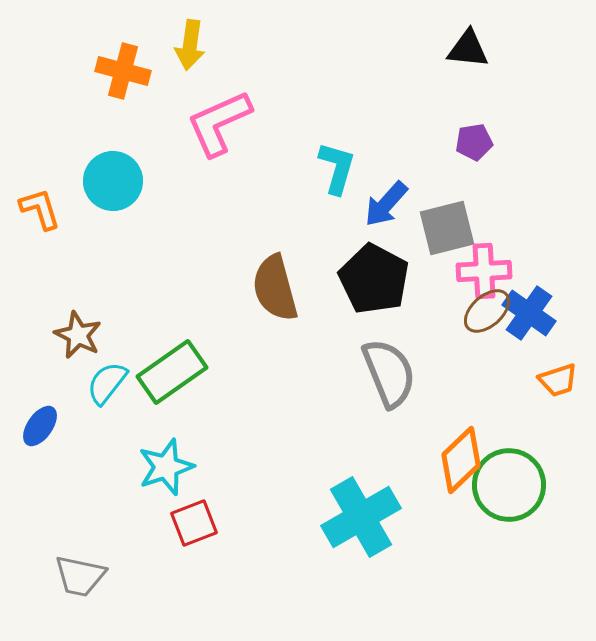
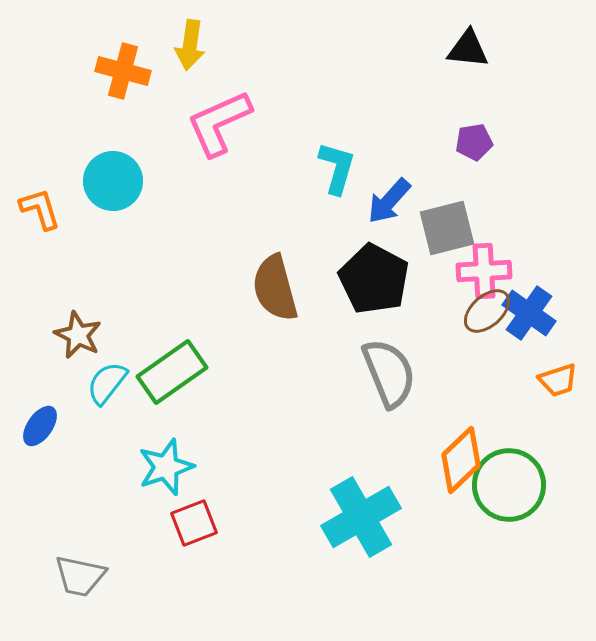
blue arrow: moved 3 px right, 3 px up
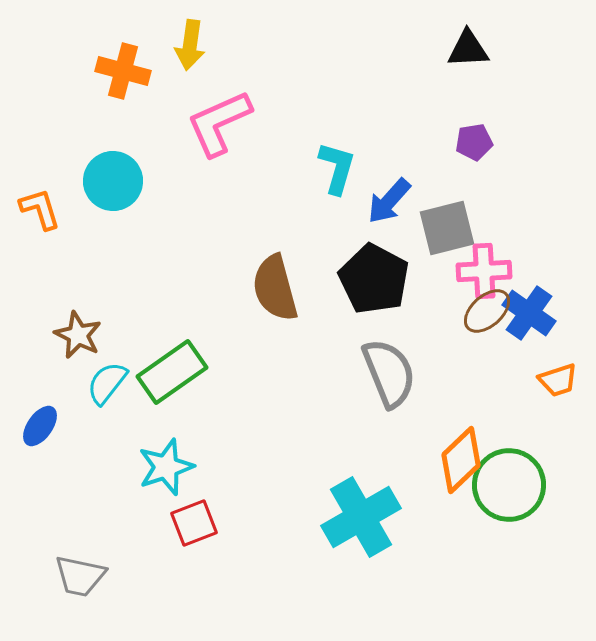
black triangle: rotated 9 degrees counterclockwise
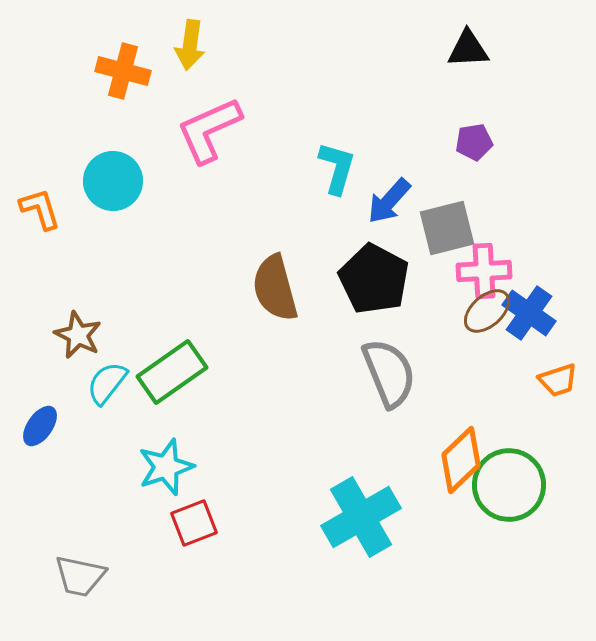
pink L-shape: moved 10 px left, 7 px down
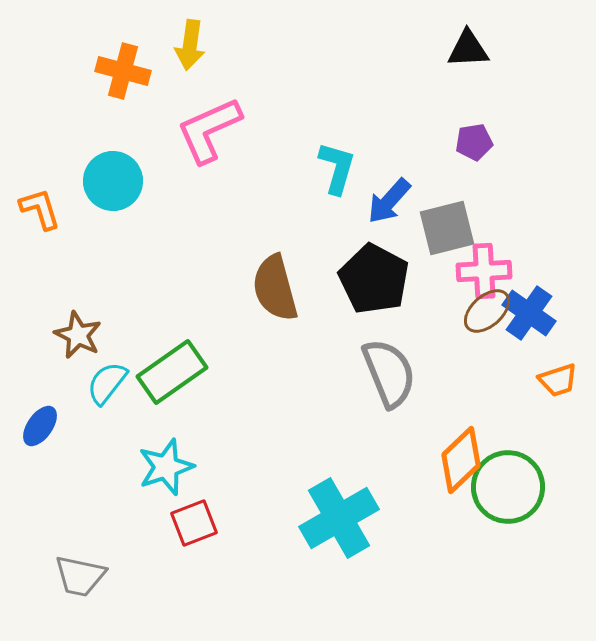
green circle: moved 1 px left, 2 px down
cyan cross: moved 22 px left, 1 px down
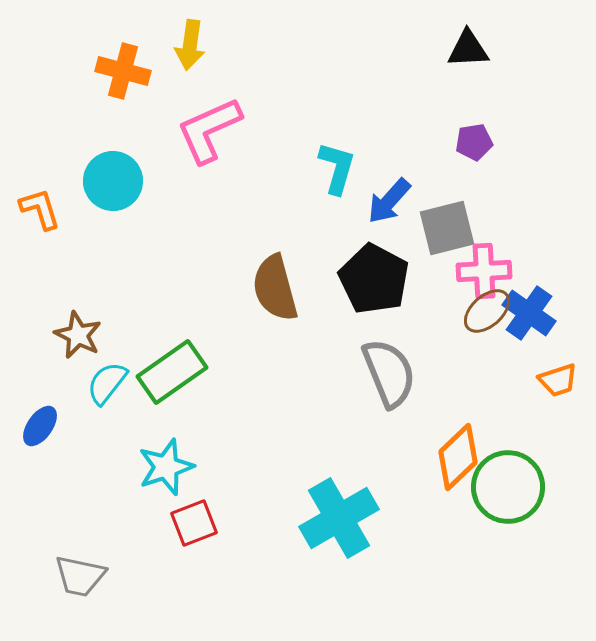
orange diamond: moved 3 px left, 3 px up
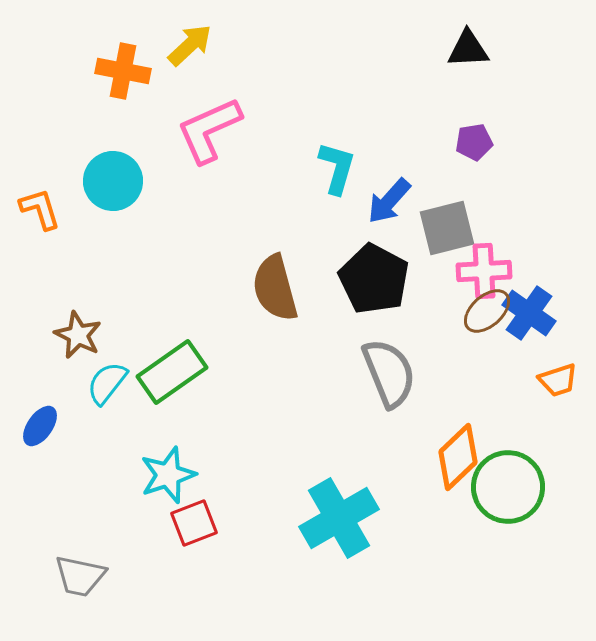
yellow arrow: rotated 141 degrees counterclockwise
orange cross: rotated 4 degrees counterclockwise
cyan star: moved 2 px right, 8 px down
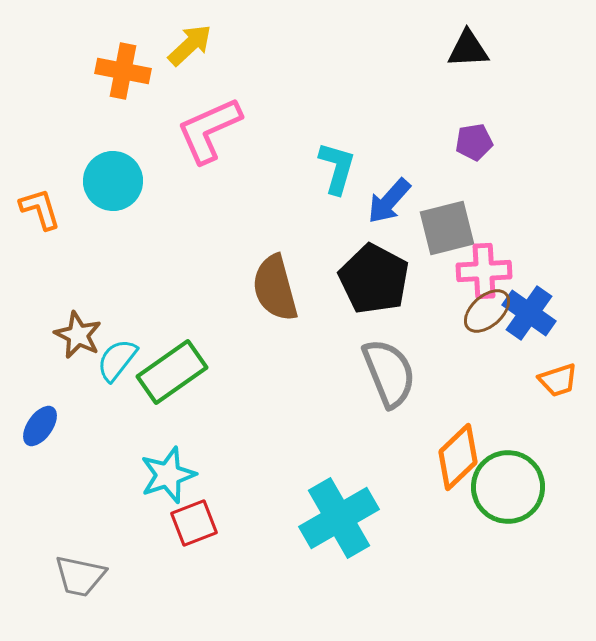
cyan semicircle: moved 10 px right, 23 px up
